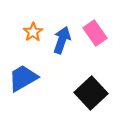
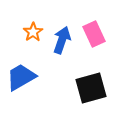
pink rectangle: moved 1 px left, 1 px down; rotated 10 degrees clockwise
blue trapezoid: moved 2 px left, 1 px up
black square: moved 5 px up; rotated 28 degrees clockwise
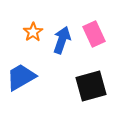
black square: moved 2 px up
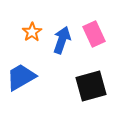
orange star: moved 1 px left
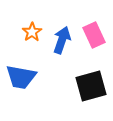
pink rectangle: moved 1 px down
blue trapezoid: rotated 140 degrees counterclockwise
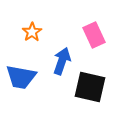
blue arrow: moved 21 px down
black square: moved 1 px left, 1 px down; rotated 28 degrees clockwise
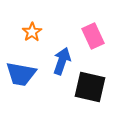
pink rectangle: moved 1 px left, 1 px down
blue trapezoid: moved 3 px up
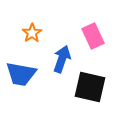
orange star: moved 1 px down
blue arrow: moved 2 px up
